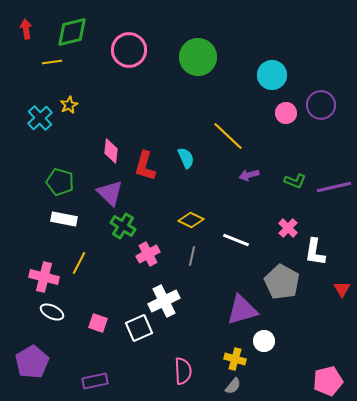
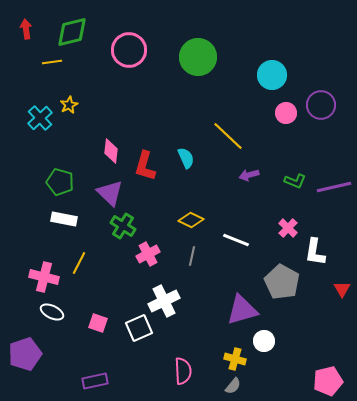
purple pentagon at (32, 362): moved 7 px left, 8 px up; rotated 12 degrees clockwise
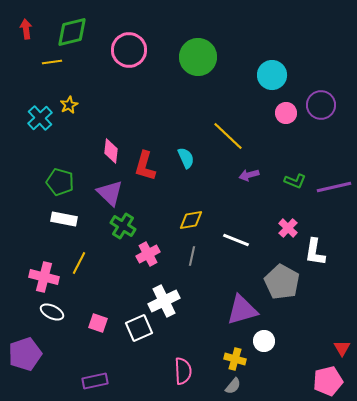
yellow diamond at (191, 220): rotated 35 degrees counterclockwise
red triangle at (342, 289): moved 59 px down
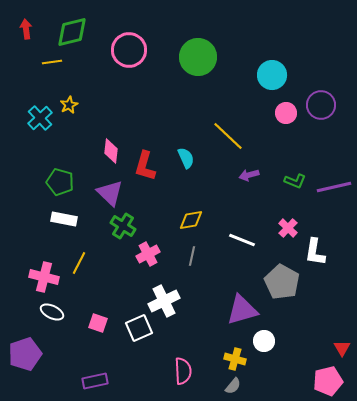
white line at (236, 240): moved 6 px right
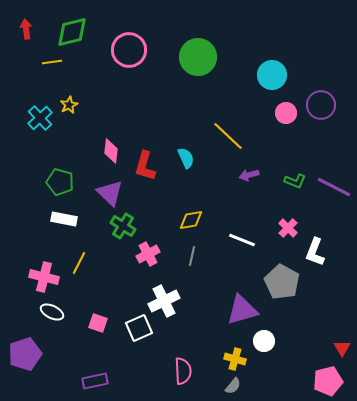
purple line at (334, 187): rotated 40 degrees clockwise
white L-shape at (315, 252): rotated 12 degrees clockwise
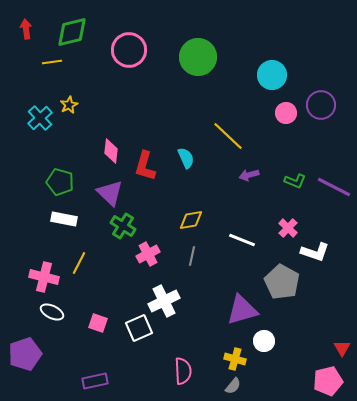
white L-shape at (315, 252): rotated 92 degrees counterclockwise
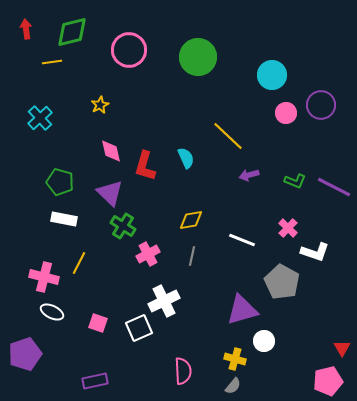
yellow star at (69, 105): moved 31 px right
pink diamond at (111, 151): rotated 20 degrees counterclockwise
